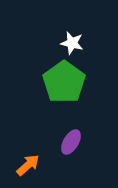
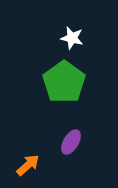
white star: moved 5 px up
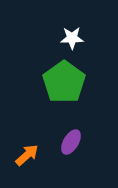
white star: rotated 15 degrees counterclockwise
orange arrow: moved 1 px left, 10 px up
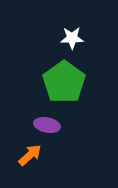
purple ellipse: moved 24 px left, 17 px up; rotated 70 degrees clockwise
orange arrow: moved 3 px right
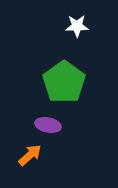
white star: moved 5 px right, 12 px up
purple ellipse: moved 1 px right
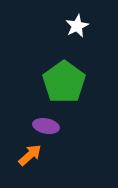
white star: rotated 25 degrees counterclockwise
purple ellipse: moved 2 px left, 1 px down
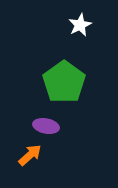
white star: moved 3 px right, 1 px up
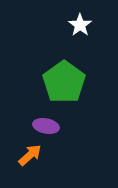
white star: rotated 10 degrees counterclockwise
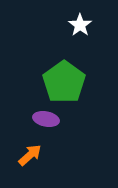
purple ellipse: moved 7 px up
